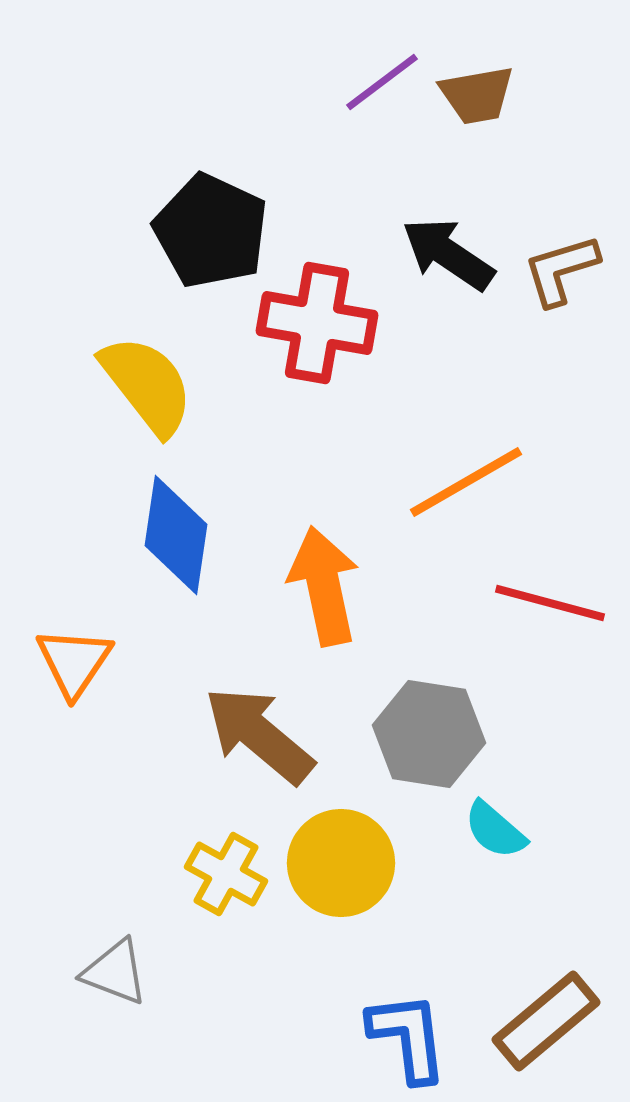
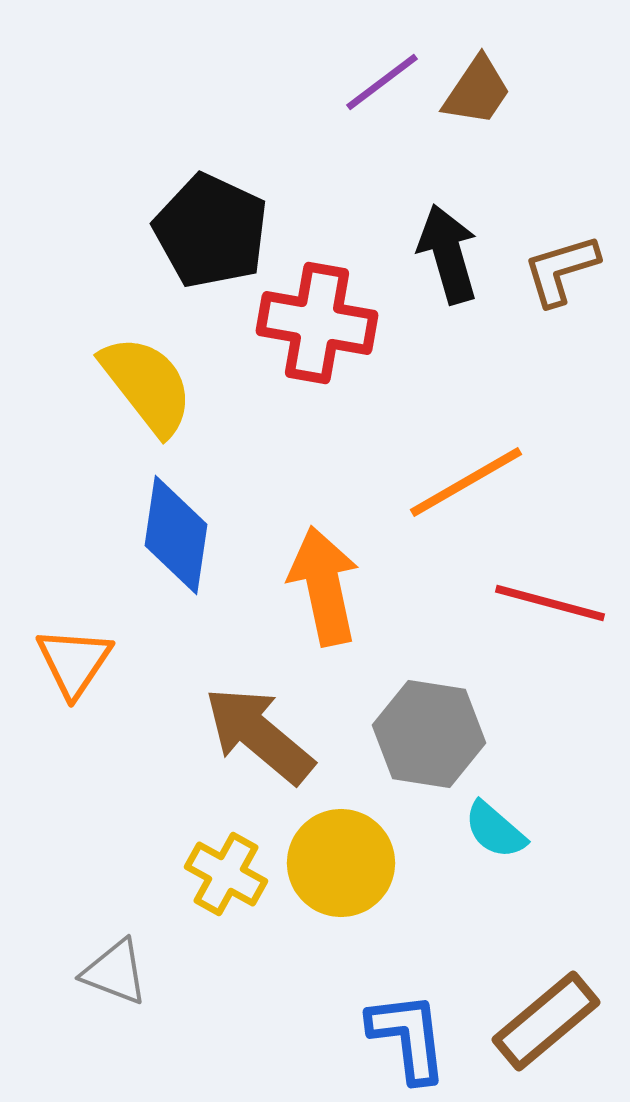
brown trapezoid: moved 4 px up; rotated 46 degrees counterclockwise
black arrow: rotated 40 degrees clockwise
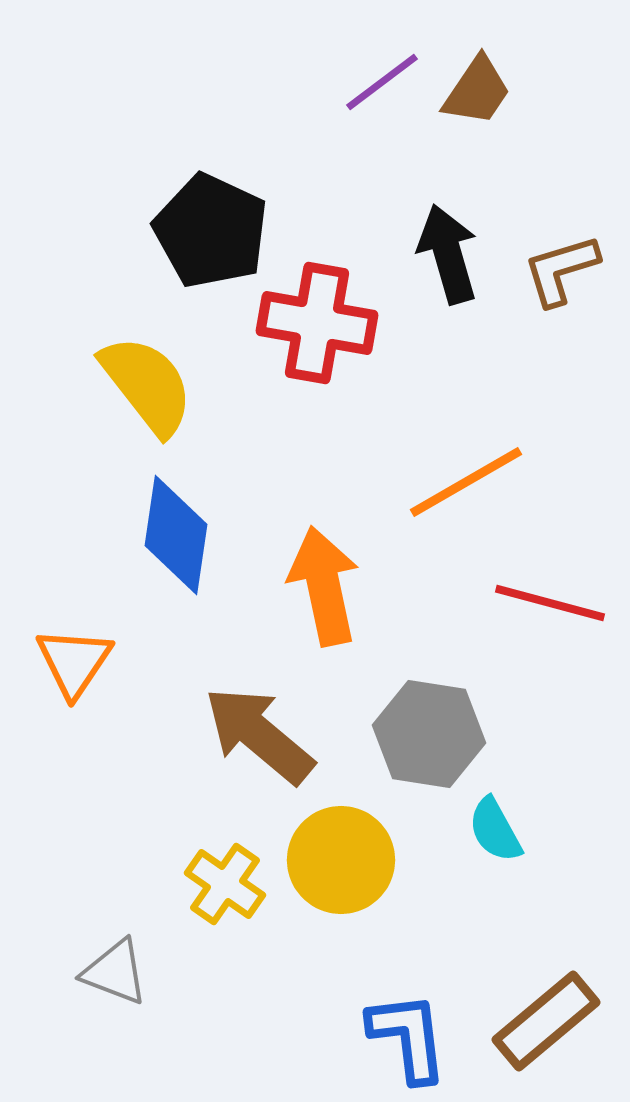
cyan semicircle: rotated 20 degrees clockwise
yellow circle: moved 3 px up
yellow cross: moved 1 px left, 10 px down; rotated 6 degrees clockwise
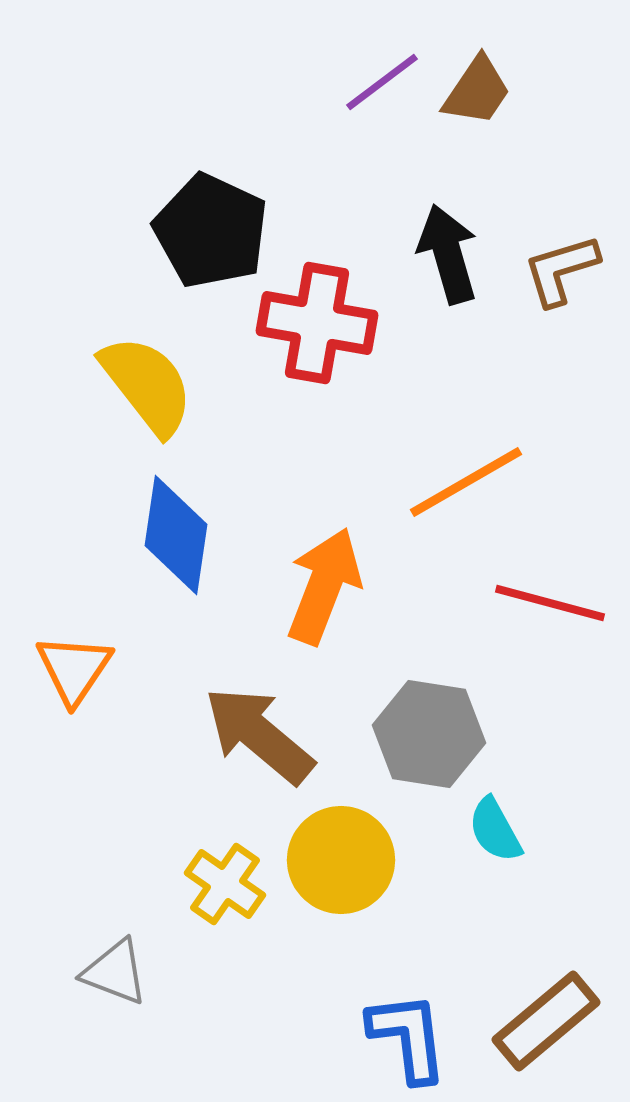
orange arrow: rotated 33 degrees clockwise
orange triangle: moved 7 px down
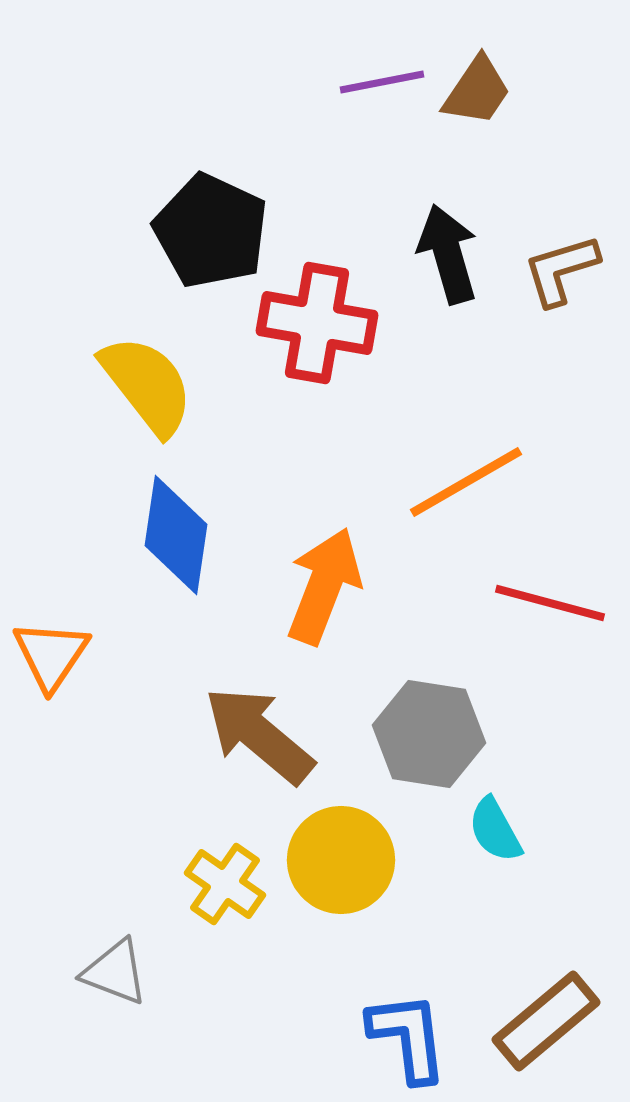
purple line: rotated 26 degrees clockwise
orange triangle: moved 23 px left, 14 px up
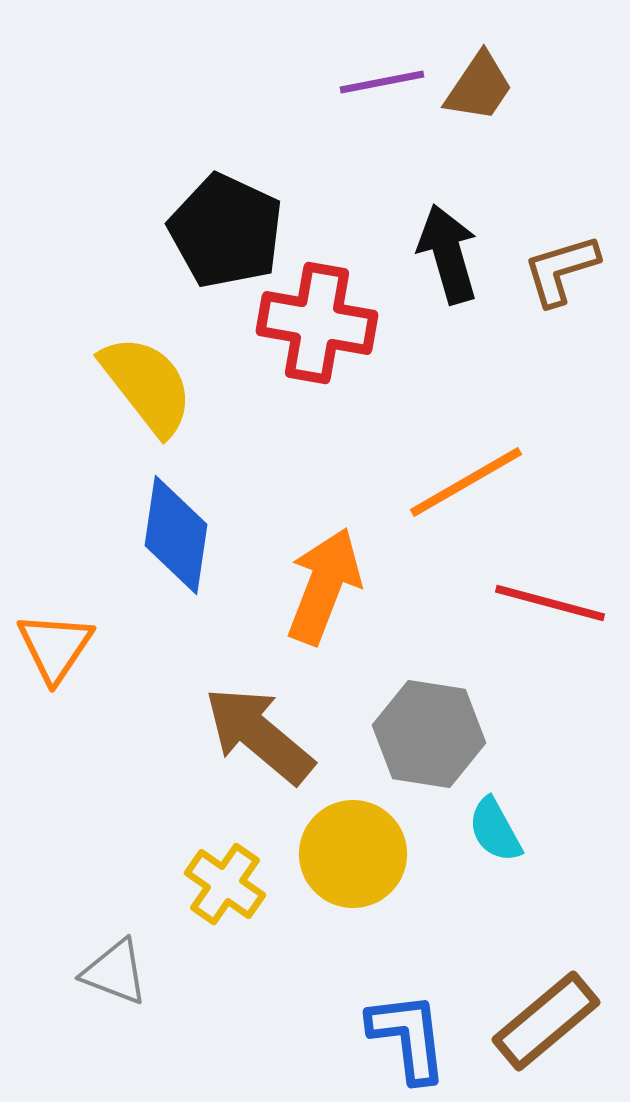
brown trapezoid: moved 2 px right, 4 px up
black pentagon: moved 15 px right
orange triangle: moved 4 px right, 8 px up
yellow circle: moved 12 px right, 6 px up
